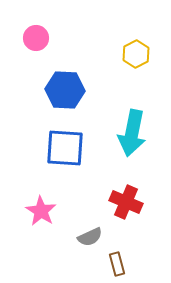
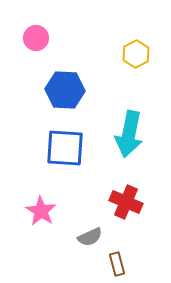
cyan arrow: moved 3 px left, 1 px down
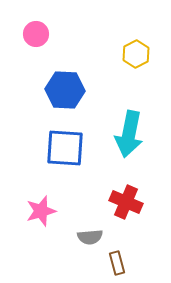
pink circle: moved 4 px up
pink star: rotated 24 degrees clockwise
gray semicircle: rotated 20 degrees clockwise
brown rectangle: moved 1 px up
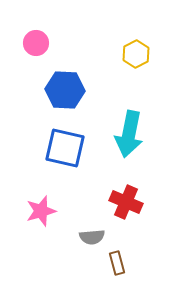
pink circle: moved 9 px down
blue square: rotated 9 degrees clockwise
gray semicircle: moved 2 px right
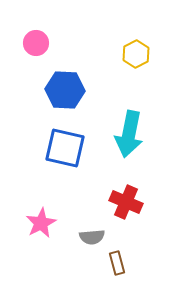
pink star: moved 12 px down; rotated 12 degrees counterclockwise
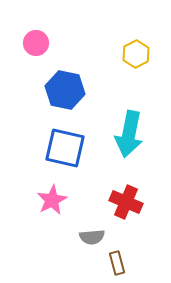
blue hexagon: rotated 9 degrees clockwise
pink star: moved 11 px right, 23 px up
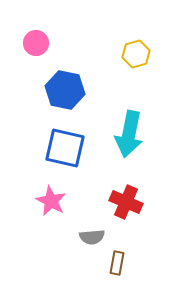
yellow hexagon: rotated 12 degrees clockwise
pink star: moved 1 px left, 1 px down; rotated 16 degrees counterclockwise
brown rectangle: rotated 25 degrees clockwise
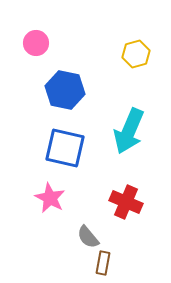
cyan arrow: moved 3 px up; rotated 12 degrees clockwise
pink star: moved 1 px left, 3 px up
gray semicircle: moved 4 px left; rotated 55 degrees clockwise
brown rectangle: moved 14 px left
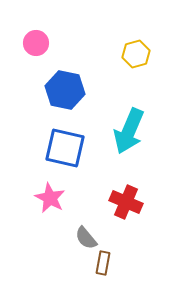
gray semicircle: moved 2 px left, 1 px down
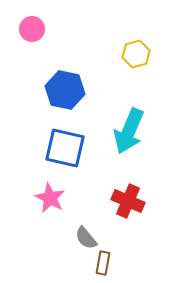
pink circle: moved 4 px left, 14 px up
red cross: moved 2 px right, 1 px up
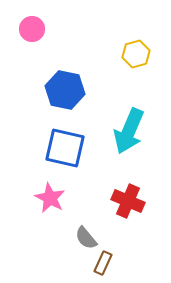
brown rectangle: rotated 15 degrees clockwise
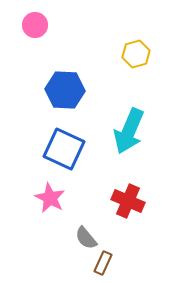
pink circle: moved 3 px right, 4 px up
blue hexagon: rotated 9 degrees counterclockwise
blue square: moved 1 px left, 1 px down; rotated 12 degrees clockwise
